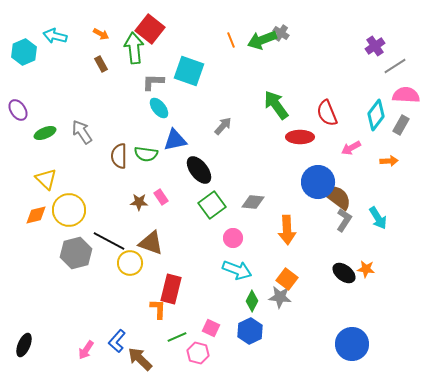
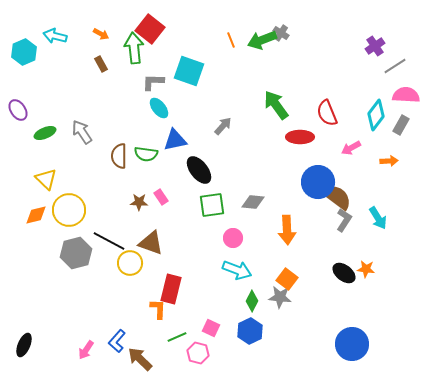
green square at (212, 205): rotated 28 degrees clockwise
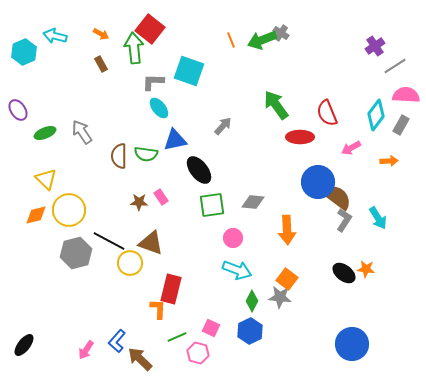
black ellipse at (24, 345): rotated 15 degrees clockwise
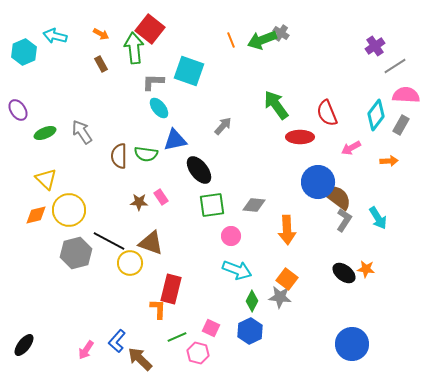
gray diamond at (253, 202): moved 1 px right, 3 px down
pink circle at (233, 238): moved 2 px left, 2 px up
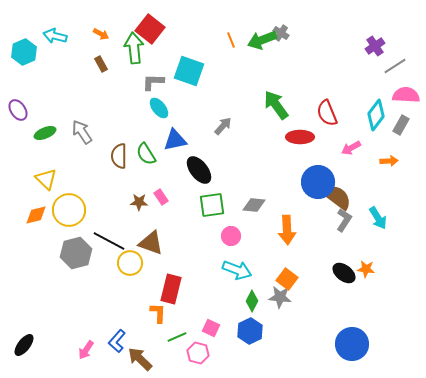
green semicircle at (146, 154): rotated 50 degrees clockwise
orange L-shape at (158, 309): moved 4 px down
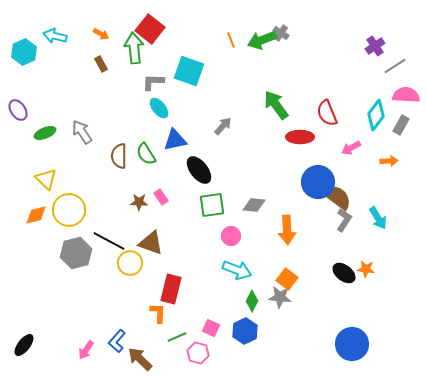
blue hexagon at (250, 331): moved 5 px left
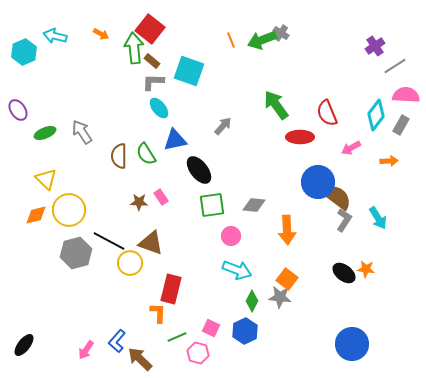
brown rectangle at (101, 64): moved 51 px right, 3 px up; rotated 21 degrees counterclockwise
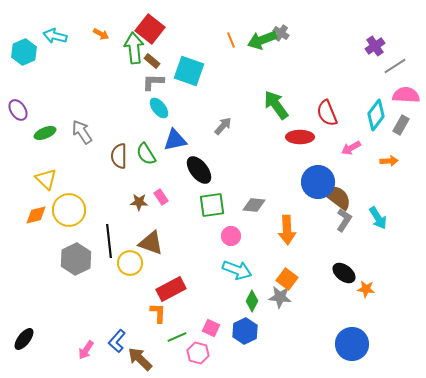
black line at (109, 241): rotated 56 degrees clockwise
gray hexagon at (76, 253): moved 6 px down; rotated 12 degrees counterclockwise
orange star at (366, 269): moved 20 px down
red rectangle at (171, 289): rotated 48 degrees clockwise
black ellipse at (24, 345): moved 6 px up
